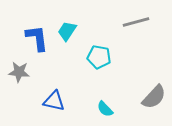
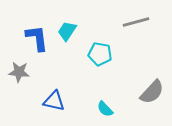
cyan pentagon: moved 1 px right, 3 px up
gray semicircle: moved 2 px left, 5 px up
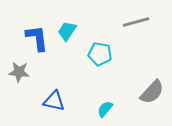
cyan semicircle: rotated 84 degrees clockwise
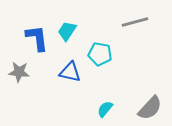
gray line: moved 1 px left
gray semicircle: moved 2 px left, 16 px down
blue triangle: moved 16 px right, 29 px up
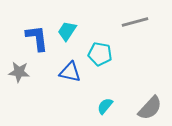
cyan semicircle: moved 3 px up
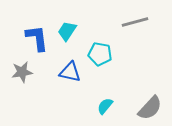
gray star: moved 3 px right; rotated 15 degrees counterclockwise
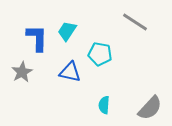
gray line: rotated 48 degrees clockwise
blue L-shape: rotated 8 degrees clockwise
gray star: rotated 20 degrees counterclockwise
cyan semicircle: moved 1 px left, 1 px up; rotated 36 degrees counterclockwise
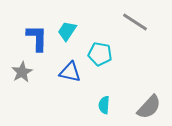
gray semicircle: moved 1 px left, 1 px up
